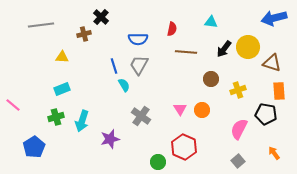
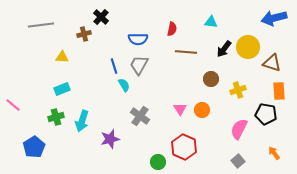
gray cross: moved 1 px left
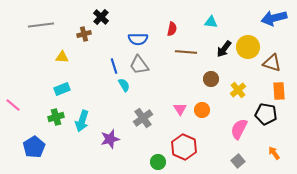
gray trapezoid: rotated 65 degrees counterclockwise
yellow cross: rotated 21 degrees counterclockwise
gray cross: moved 3 px right, 2 px down; rotated 18 degrees clockwise
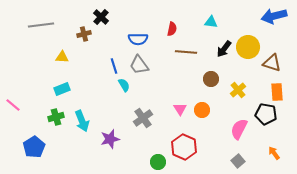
blue arrow: moved 2 px up
orange rectangle: moved 2 px left, 1 px down
cyan arrow: rotated 40 degrees counterclockwise
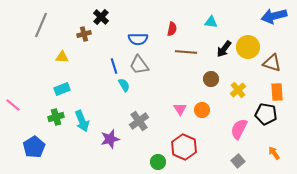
gray line: rotated 60 degrees counterclockwise
gray cross: moved 4 px left, 3 px down
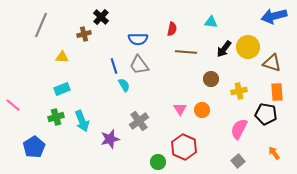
yellow cross: moved 1 px right, 1 px down; rotated 28 degrees clockwise
